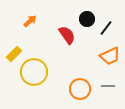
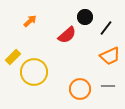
black circle: moved 2 px left, 2 px up
red semicircle: rotated 84 degrees clockwise
yellow rectangle: moved 1 px left, 3 px down
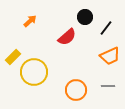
red semicircle: moved 2 px down
orange circle: moved 4 px left, 1 px down
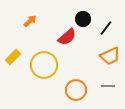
black circle: moved 2 px left, 2 px down
yellow circle: moved 10 px right, 7 px up
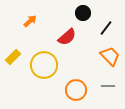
black circle: moved 6 px up
orange trapezoid: rotated 110 degrees counterclockwise
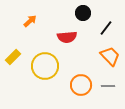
red semicircle: rotated 36 degrees clockwise
yellow circle: moved 1 px right, 1 px down
orange circle: moved 5 px right, 5 px up
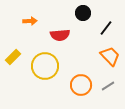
orange arrow: rotated 40 degrees clockwise
red semicircle: moved 7 px left, 2 px up
gray line: rotated 32 degrees counterclockwise
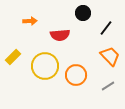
orange circle: moved 5 px left, 10 px up
